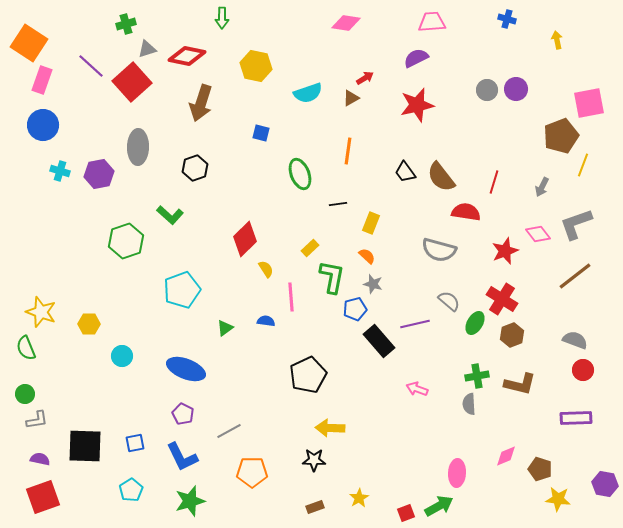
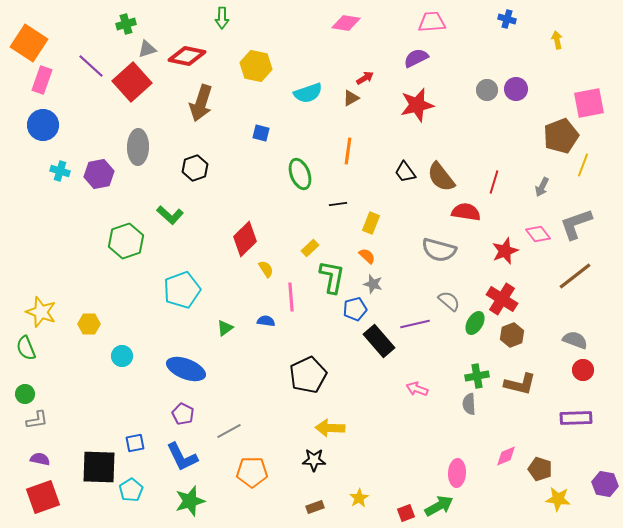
black square at (85, 446): moved 14 px right, 21 px down
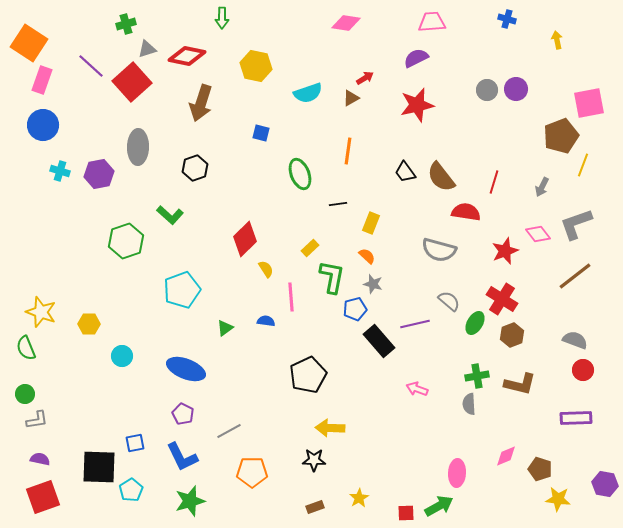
red square at (406, 513): rotated 18 degrees clockwise
